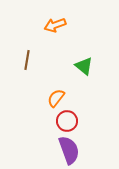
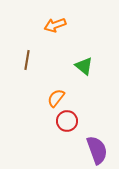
purple semicircle: moved 28 px right
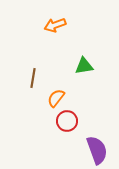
brown line: moved 6 px right, 18 px down
green triangle: rotated 48 degrees counterclockwise
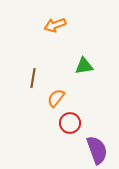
red circle: moved 3 px right, 2 px down
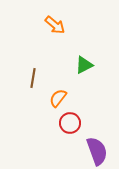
orange arrow: rotated 120 degrees counterclockwise
green triangle: moved 1 px up; rotated 18 degrees counterclockwise
orange semicircle: moved 2 px right
purple semicircle: moved 1 px down
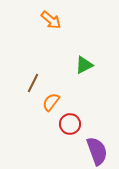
orange arrow: moved 4 px left, 5 px up
brown line: moved 5 px down; rotated 18 degrees clockwise
orange semicircle: moved 7 px left, 4 px down
red circle: moved 1 px down
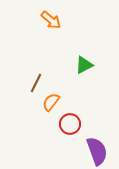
brown line: moved 3 px right
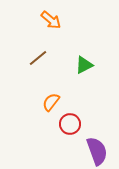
brown line: moved 2 px right, 25 px up; rotated 24 degrees clockwise
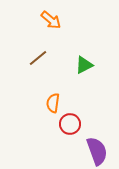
orange semicircle: moved 2 px right, 1 px down; rotated 30 degrees counterclockwise
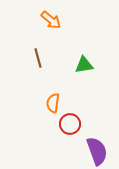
brown line: rotated 66 degrees counterclockwise
green triangle: rotated 18 degrees clockwise
